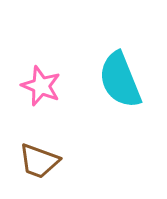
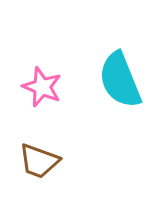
pink star: moved 1 px right, 1 px down
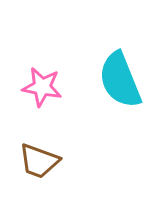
pink star: rotated 12 degrees counterclockwise
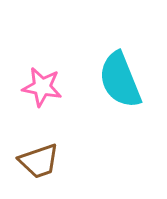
brown trapezoid: rotated 39 degrees counterclockwise
